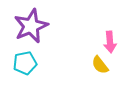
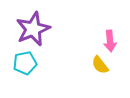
purple star: moved 2 px right, 3 px down
pink arrow: moved 1 px up
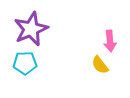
purple star: moved 2 px left
cyan pentagon: rotated 10 degrees clockwise
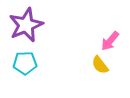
purple star: moved 5 px left, 4 px up
pink arrow: rotated 45 degrees clockwise
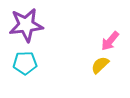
purple star: rotated 16 degrees clockwise
yellow semicircle: rotated 84 degrees clockwise
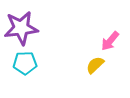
purple star: moved 5 px left, 3 px down
yellow semicircle: moved 5 px left
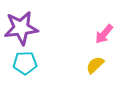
pink arrow: moved 6 px left, 7 px up
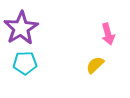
purple star: rotated 24 degrees counterclockwise
pink arrow: moved 4 px right; rotated 55 degrees counterclockwise
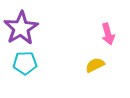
yellow semicircle: rotated 18 degrees clockwise
